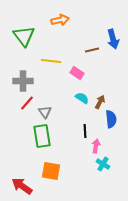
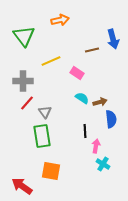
yellow line: rotated 30 degrees counterclockwise
brown arrow: rotated 48 degrees clockwise
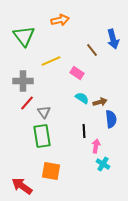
brown line: rotated 64 degrees clockwise
gray triangle: moved 1 px left
black line: moved 1 px left
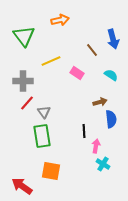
cyan semicircle: moved 29 px right, 23 px up
